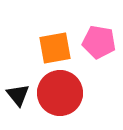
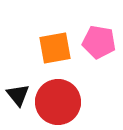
red circle: moved 2 px left, 9 px down
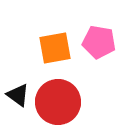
black triangle: rotated 15 degrees counterclockwise
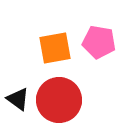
black triangle: moved 4 px down
red circle: moved 1 px right, 2 px up
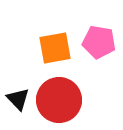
black triangle: rotated 10 degrees clockwise
